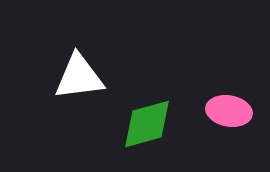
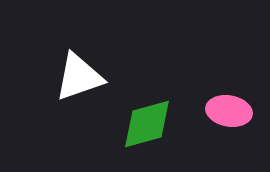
white triangle: rotated 12 degrees counterclockwise
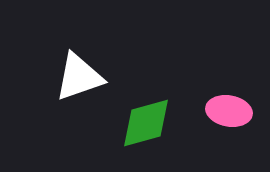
green diamond: moved 1 px left, 1 px up
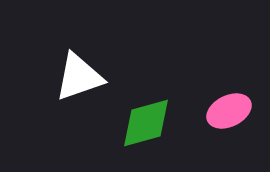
pink ellipse: rotated 36 degrees counterclockwise
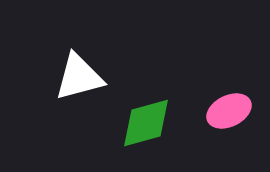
white triangle: rotated 4 degrees clockwise
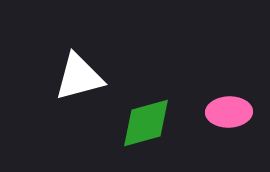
pink ellipse: moved 1 px down; rotated 24 degrees clockwise
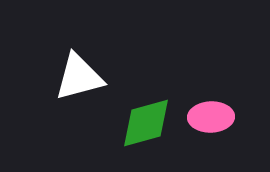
pink ellipse: moved 18 px left, 5 px down
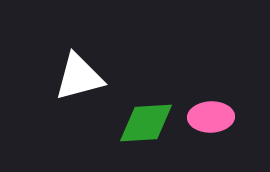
green diamond: rotated 12 degrees clockwise
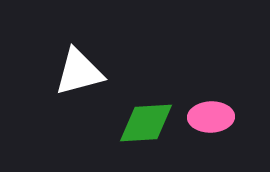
white triangle: moved 5 px up
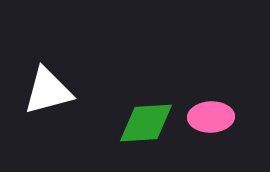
white triangle: moved 31 px left, 19 px down
